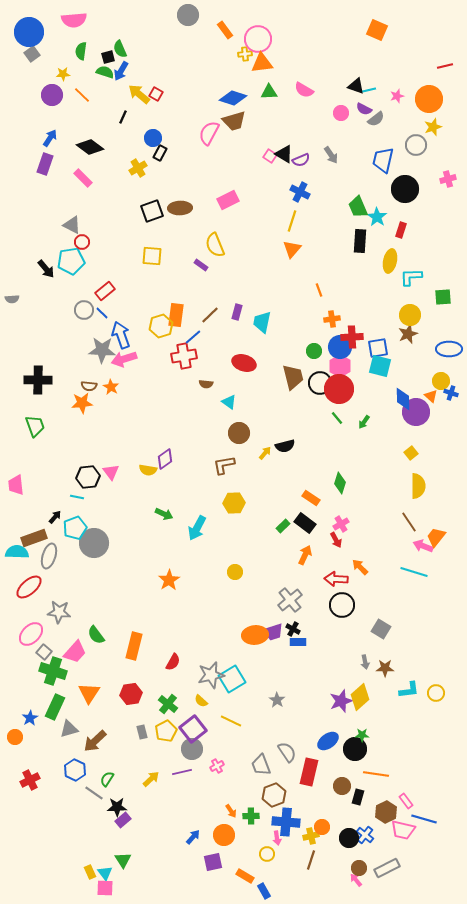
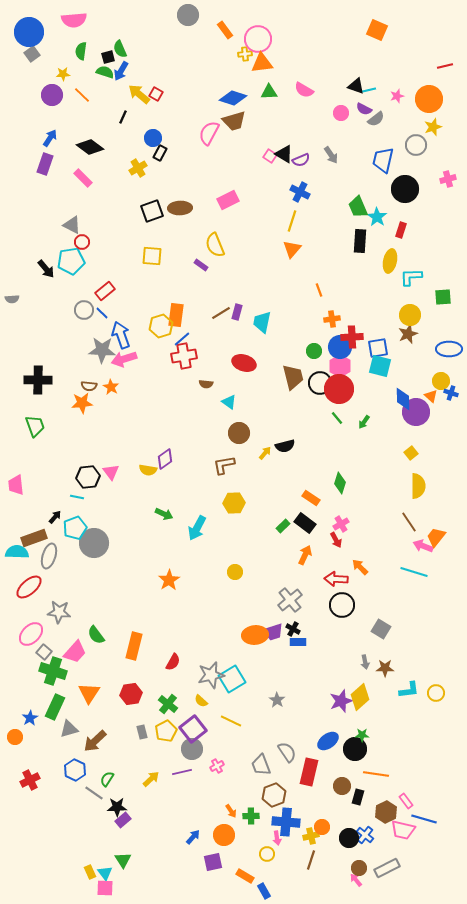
brown line at (210, 315): moved 11 px right, 2 px up; rotated 12 degrees clockwise
blue line at (193, 337): moved 11 px left, 2 px down
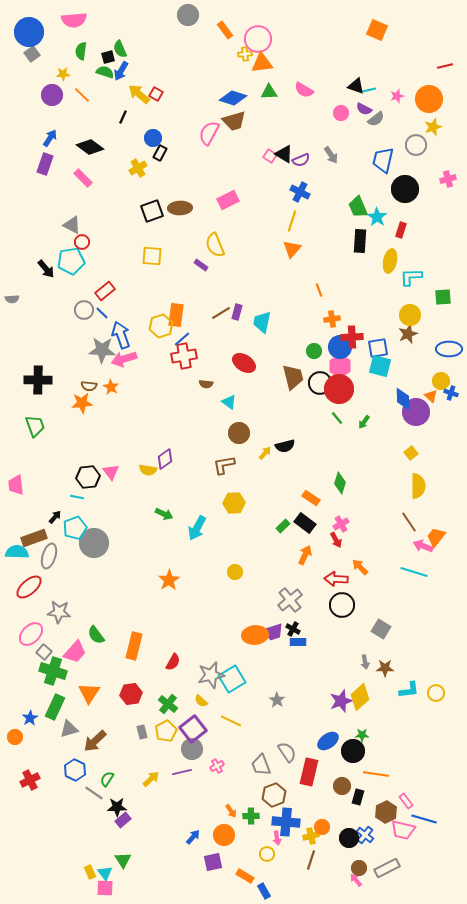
red ellipse at (244, 363): rotated 15 degrees clockwise
black circle at (355, 749): moved 2 px left, 2 px down
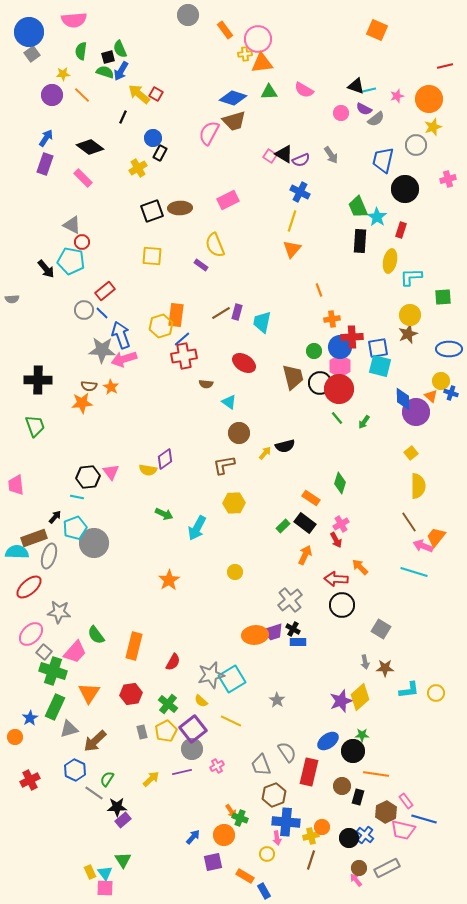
blue arrow at (50, 138): moved 4 px left
cyan pentagon at (71, 261): rotated 20 degrees clockwise
green cross at (251, 816): moved 11 px left, 2 px down; rotated 21 degrees clockwise
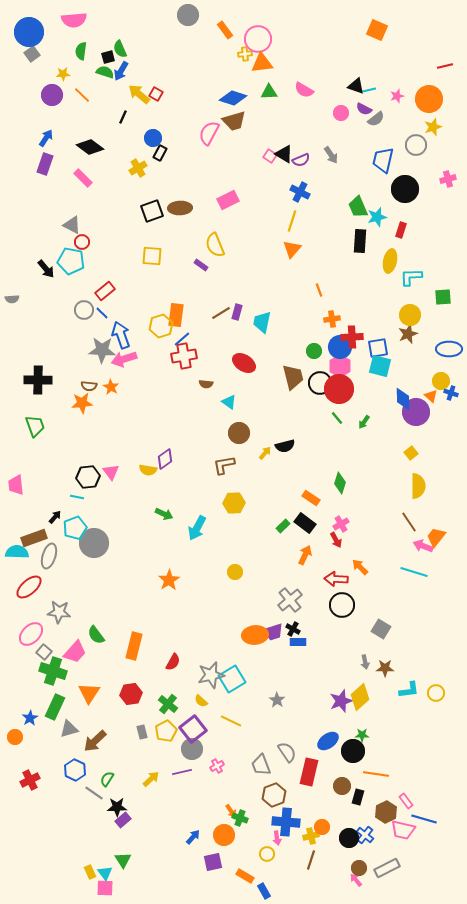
cyan star at (377, 217): rotated 24 degrees clockwise
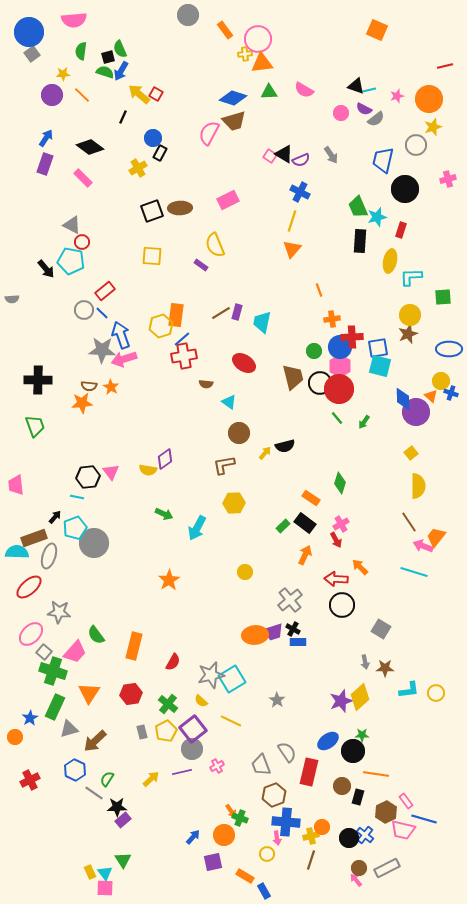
yellow circle at (235, 572): moved 10 px right
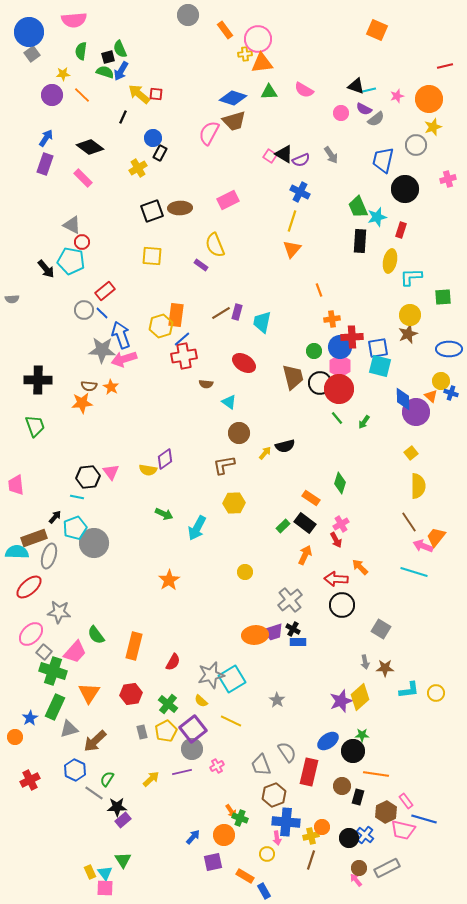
red square at (156, 94): rotated 24 degrees counterclockwise
